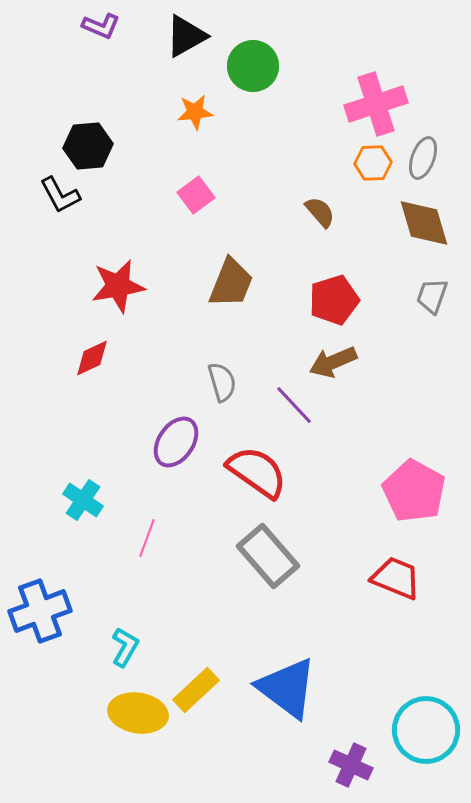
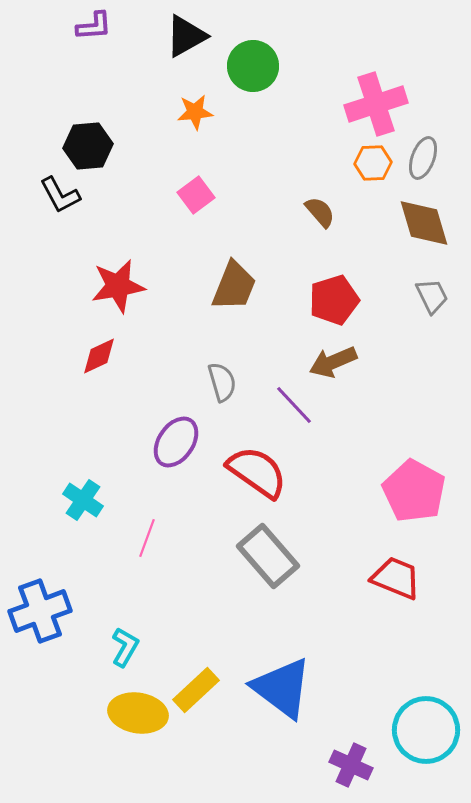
purple L-shape: moved 7 px left; rotated 27 degrees counterclockwise
brown trapezoid: moved 3 px right, 3 px down
gray trapezoid: rotated 135 degrees clockwise
red diamond: moved 7 px right, 2 px up
blue triangle: moved 5 px left
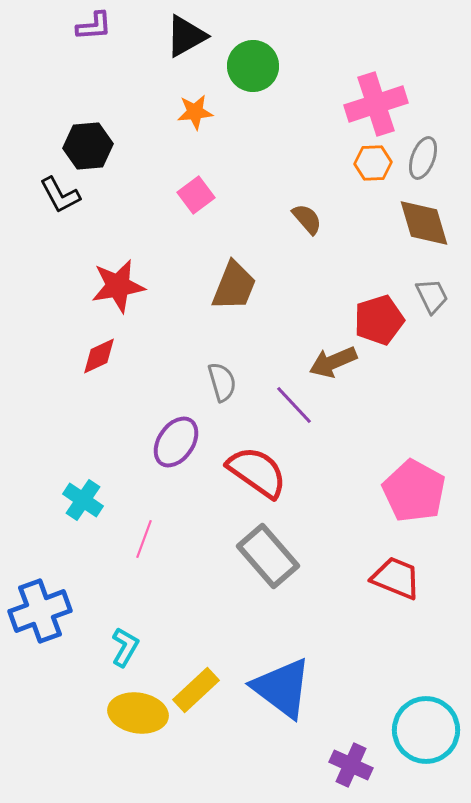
brown semicircle: moved 13 px left, 7 px down
red pentagon: moved 45 px right, 20 px down
pink line: moved 3 px left, 1 px down
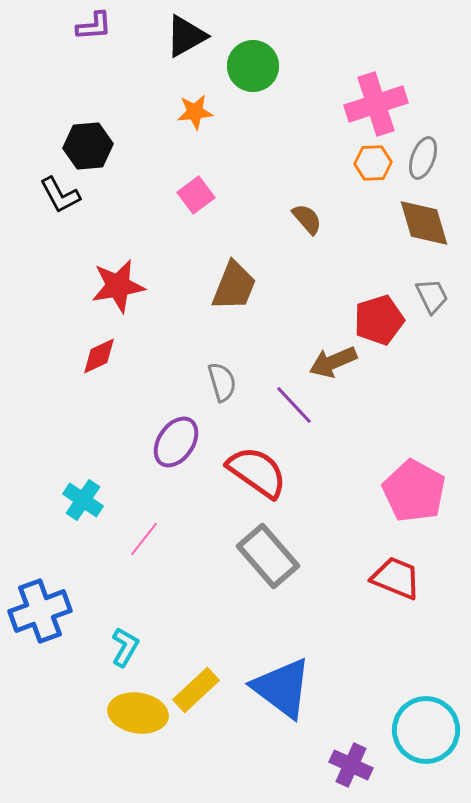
pink line: rotated 18 degrees clockwise
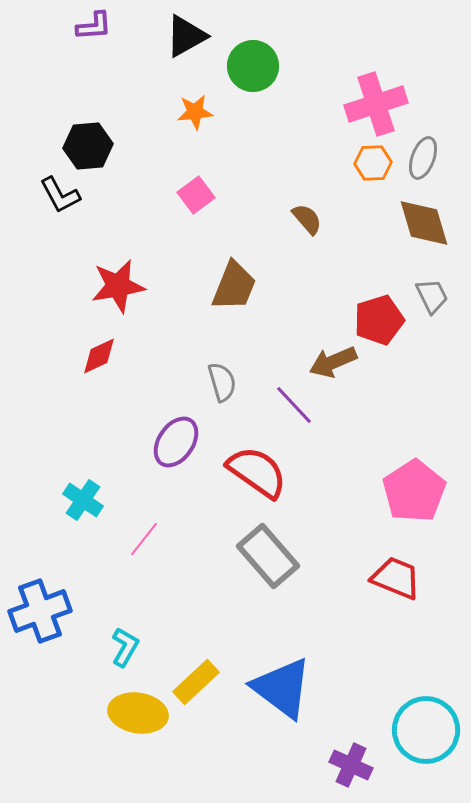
pink pentagon: rotated 10 degrees clockwise
yellow rectangle: moved 8 px up
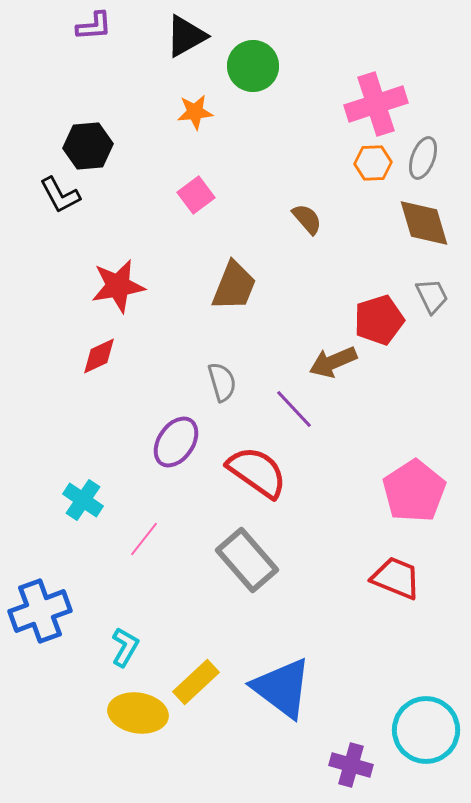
purple line: moved 4 px down
gray rectangle: moved 21 px left, 4 px down
purple cross: rotated 9 degrees counterclockwise
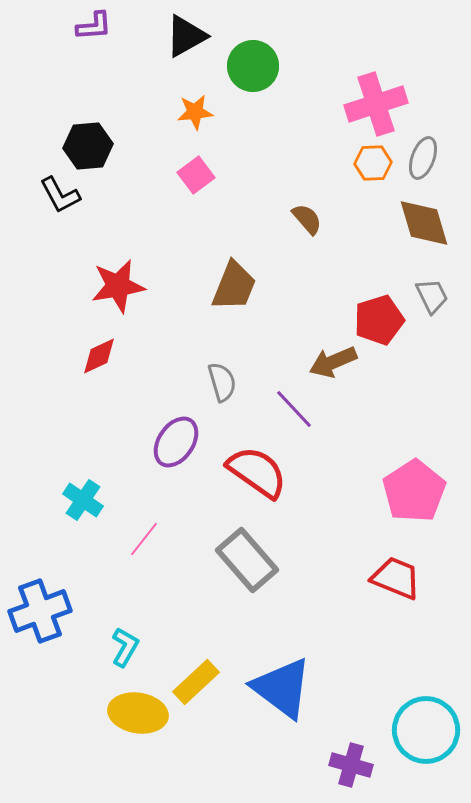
pink square: moved 20 px up
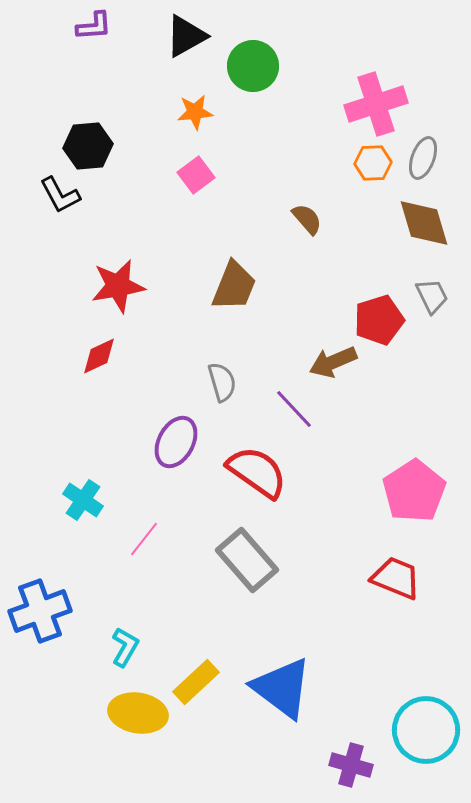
purple ellipse: rotated 6 degrees counterclockwise
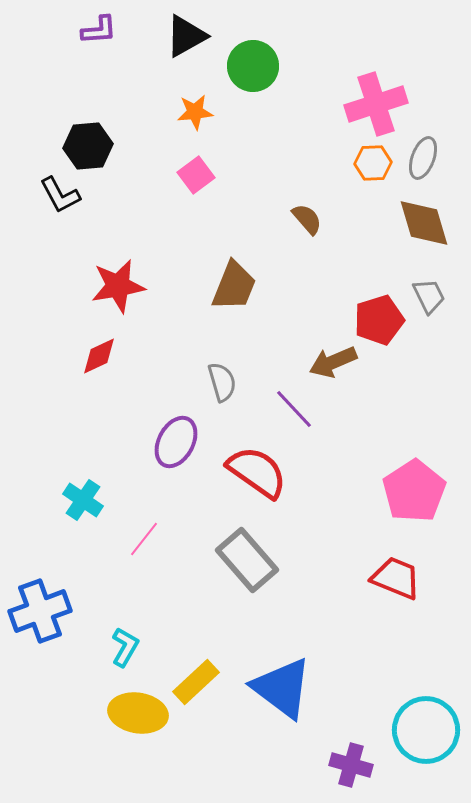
purple L-shape: moved 5 px right, 4 px down
gray trapezoid: moved 3 px left
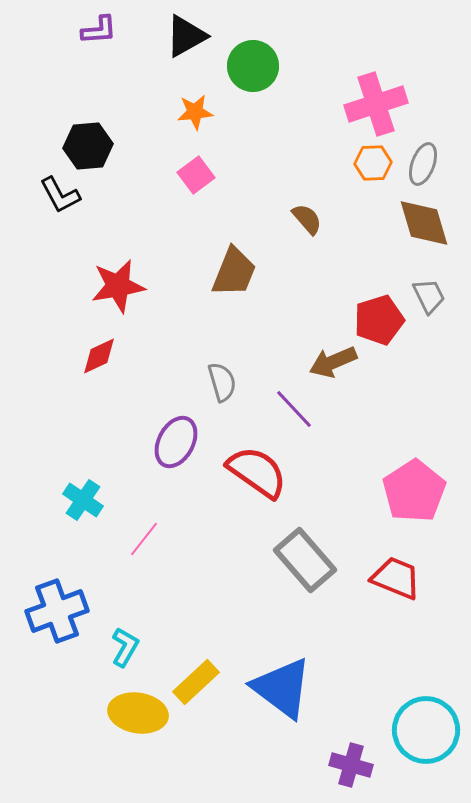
gray ellipse: moved 6 px down
brown trapezoid: moved 14 px up
gray rectangle: moved 58 px right
blue cross: moved 17 px right
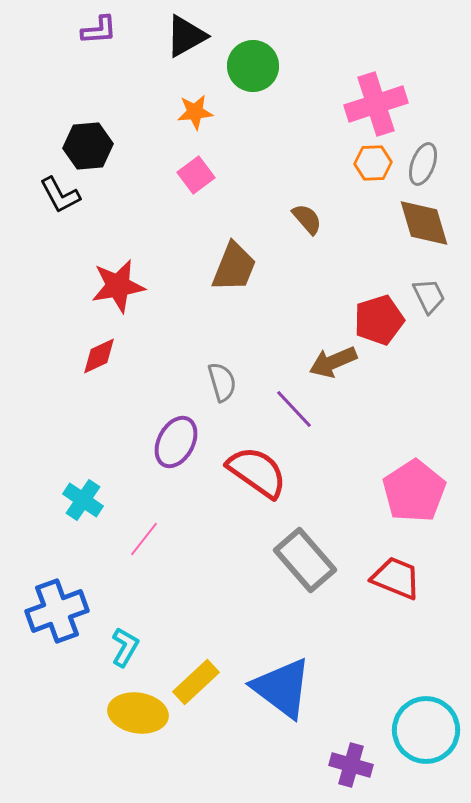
brown trapezoid: moved 5 px up
